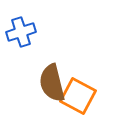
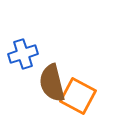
blue cross: moved 2 px right, 22 px down
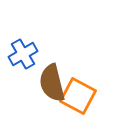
blue cross: rotated 12 degrees counterclockwise
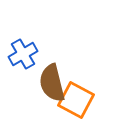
orange square: moved 2 px left, 4 px down
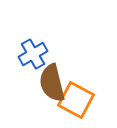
blue cross: moved 10 px right
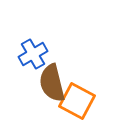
orange square: moved 1 px right, 1 px down
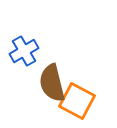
blue cross: moved 9 px left, 3 px up
